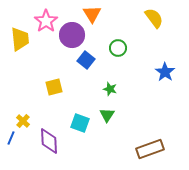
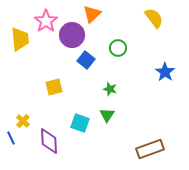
orange triangle: rotated 18 degrees clockwise
blue line: rotated 48 degrees counterclockwise
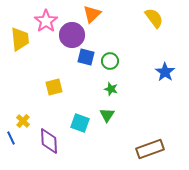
green circle: moved 8 px left, 13 px down
blue square: moved 3 px up; rotated 24 degrees counterclockwise
green star: moved 1 px right
